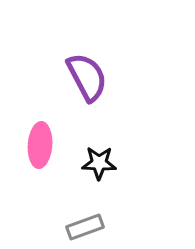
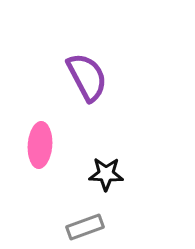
black star: moved 7 px right, 11 px down
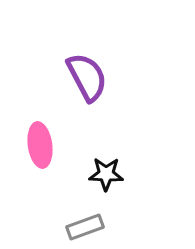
pink ellipse: rotated 12 degrees counterclockwise
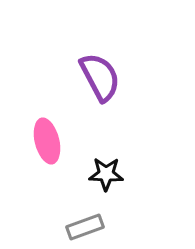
purple semicircle: moved 13 px right
pink ellipse: moved 7 px right, 4 px up; rotated 6 degrees counterclockwise
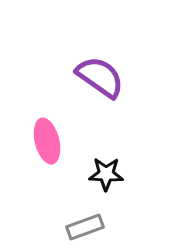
purple semicircle: rotated 27 degrees counterclockwise
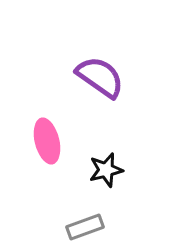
black star: moved 4 px up; rotated 16 degrees counterclockwise
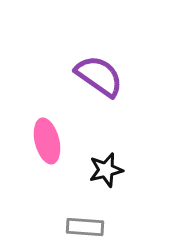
purple semicircle: moved 1 px left, 1 px up
gray rectangle: rotated 24 degrees clockwise
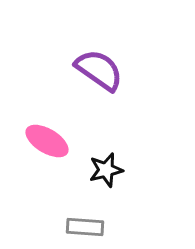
purple semicircle: moved 6 px up
pink ellipse: rotated 45 degrees counterclockwise
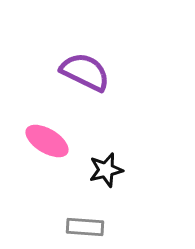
purple semicircle: moved 14 px left, 2 px down; rotated 9 degrees counterclockwise
